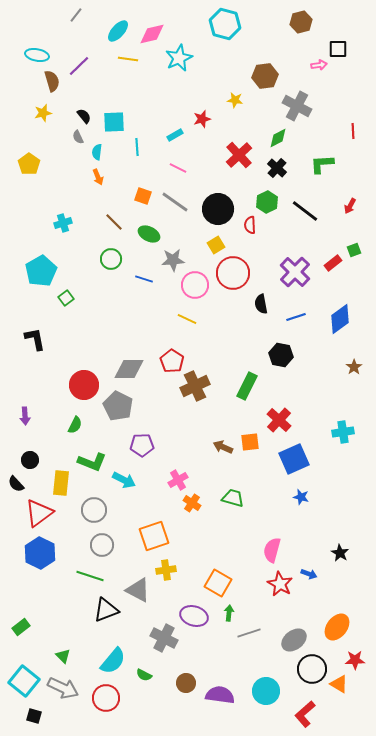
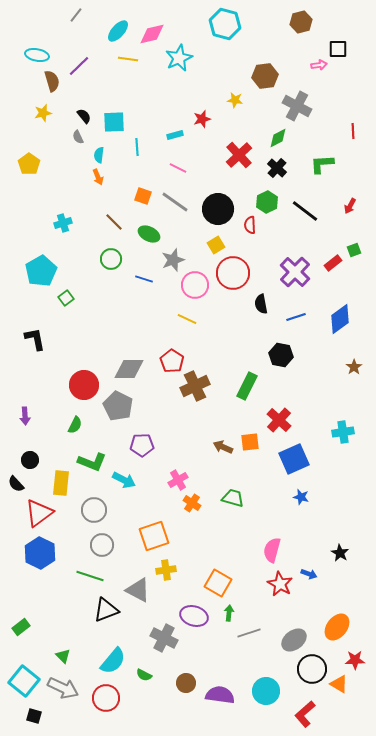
cyan rectangle at (175, 135): rotated 14 degrees clockwise
cyan semicircle at (97, 152): moved 2 px right, 3 px down
gray star at (173, 260): rotated 15 degrees counterclockwise
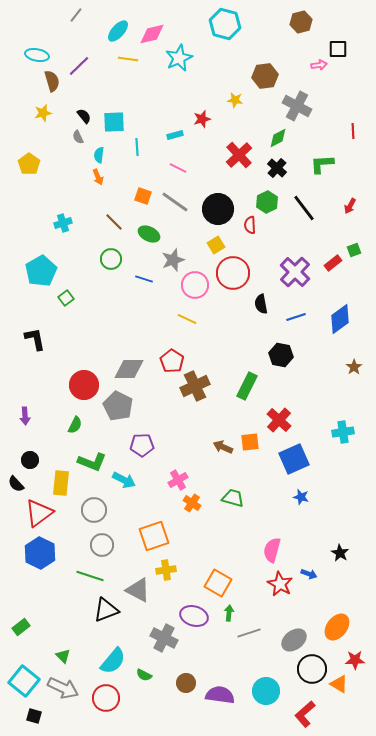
black line at (305, 211): moved 1 px left, 3 px up; rotated 16 degrees clockwise
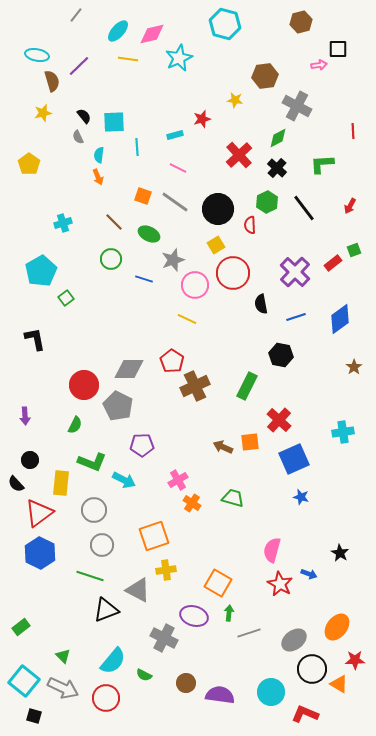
cyan circle at (266, 691): moved 5 px right, 1 px down
red L-shape at (305, 714): rotated 64 degrees clockwise
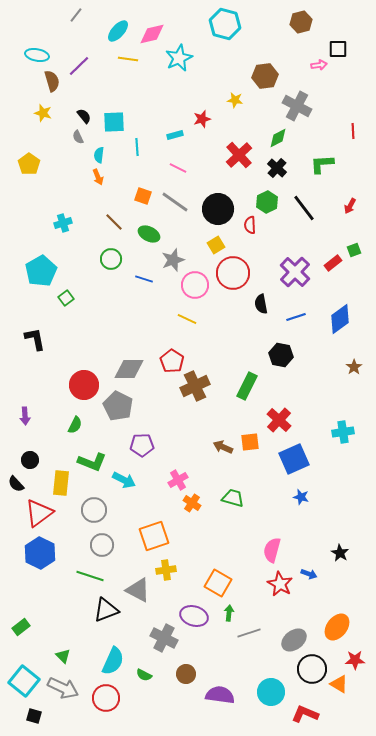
yellow star at (43, 113): rotated 30 degrees clockwise
cyan semicircle at (113, 661): rotated 16 degrees counterclockwise
brown circle at (186, 683): moved 9 px up
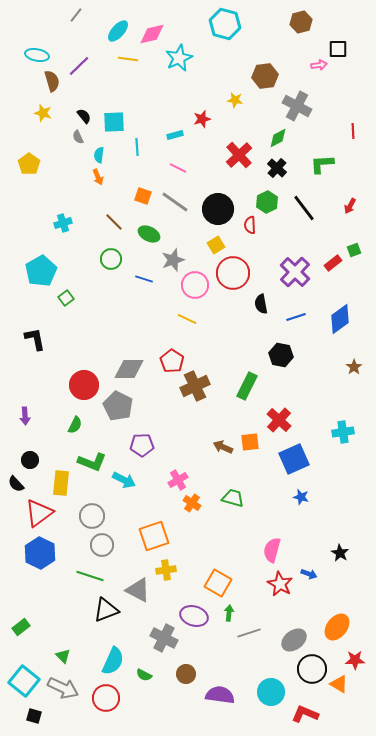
gray circle at (94, 510): moved 2 px left, 6 px down
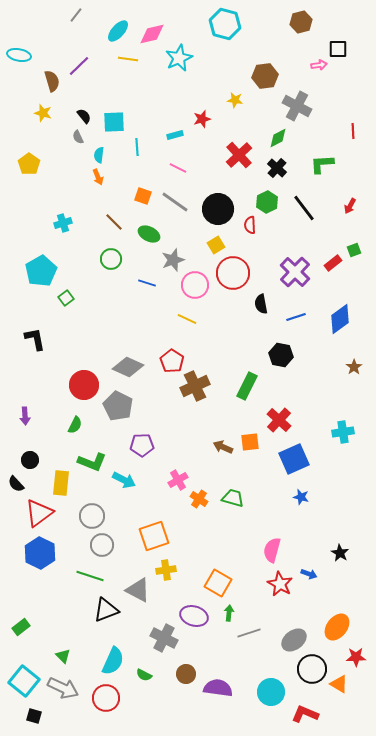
cyan ellipse at (37, 55): moved 18 px left
blue line at (144, 279): moved 3 px right, 4 px down
gray diamond at (129, 369): moved 1 px left, 2 px up; rotated 24 degrees clockwise
orange cross at (192, 503): moved 7 px right, 4 px up
red star at (355, 660): moved 1 px right, 3 px up
purple semicircle at (220, 695): moved 2 px left, 7 px up
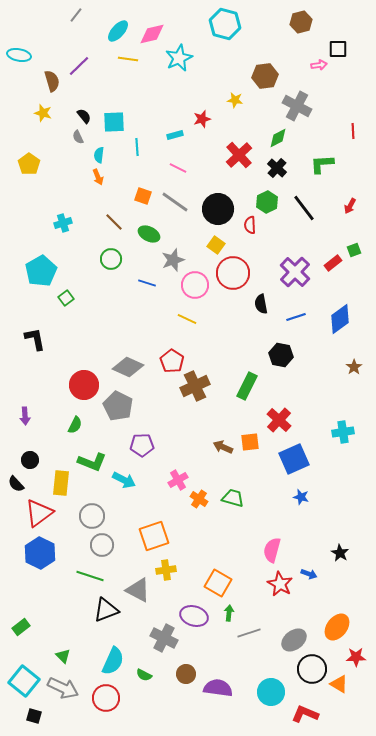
yellow square at (216, 245): rotated 24 degrees counterclockwise
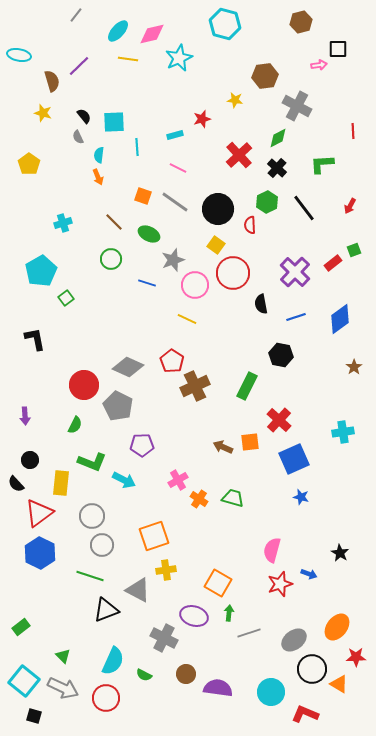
red star at (280, 584): rotated 25 degrees clockwise
